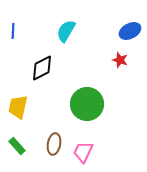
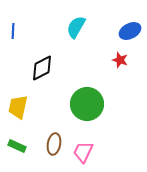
cyan semicircle: moved 10 px right, 4 px up
green rectangle: rotated 24 degrees counterclockwise
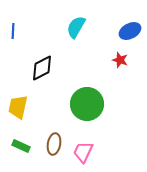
green rectangle: moved 4 px right
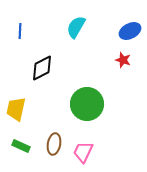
blue line: moved 7 px right
red star: moved 3 px right
yellow trapezoid: moved 2 px left, 2 px down
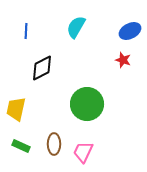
blue line: moved 6 px right
brown ellipse: rotated 10 degrees counterclockwise
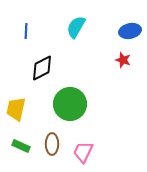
blue ellipse: rotated 15 degrees clockwise
green circle: moved 17 px left
brown ellipse: moved 2 px left
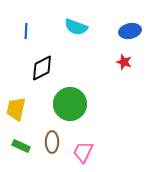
cyan semicircle: rotated 100 degrees counterclockwise
red star: moved 1 px right, 2 px down
brown ellipse: moved 2 px up
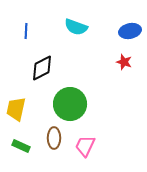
brown ellipse: moved 2 px right, 4 px up
pink trapezoid: moved 2 px right, 6 px up
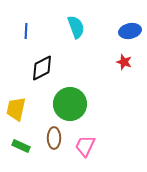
cyan semicircle: rotated 130 degrees counterclockwise
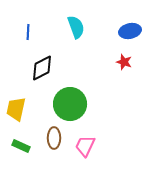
blue line: moved 2 px right, 1 px down
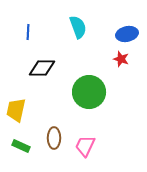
cyan semicircle: moved 2 px right
blue ellipse: moved 3 px left, 3 px down
red star: moved 3 px left, 3 px up
black diamond: rotated 28 degrees clockwise
green circle: moved 19 px right, 12 px up
yellow trapezoid: moved 1 px down
